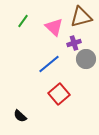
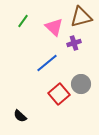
gray circle: moved 5 px left, 25 px down
blue line: moved 2 px left, 1 px up
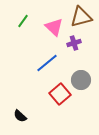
gray circle: moved 4 px up
red square: moved 1 px right
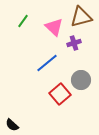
black semicircle: moved 8 px left, 9 px down
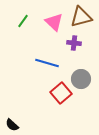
pink triangle: moved 5 px up
purple cross: rotated 24 degrees clockwise
blue line: rotated 55 degrees clockwise
gray circle: moved 1 px up
red square: moved 1 px right, 1 px up
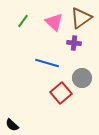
brown triangle: moved 1 px down; rotated 20 degrees counterclockwise
gray circle: moved 1 px right, 1 px up
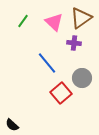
blue line: rotated 35 degrees clockwise
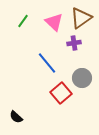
purple cross: rotated 16 degrees counterclockwise
black semicircle: moved 4 px right, 8 px up
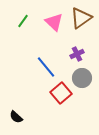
purple cross: moved 3 px right, 11 px down; rotated 16 degrees counterclockwise
blue line: moved 1 px left, 4 px down
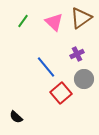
gray circle: moved 2 px right, 1 px down
